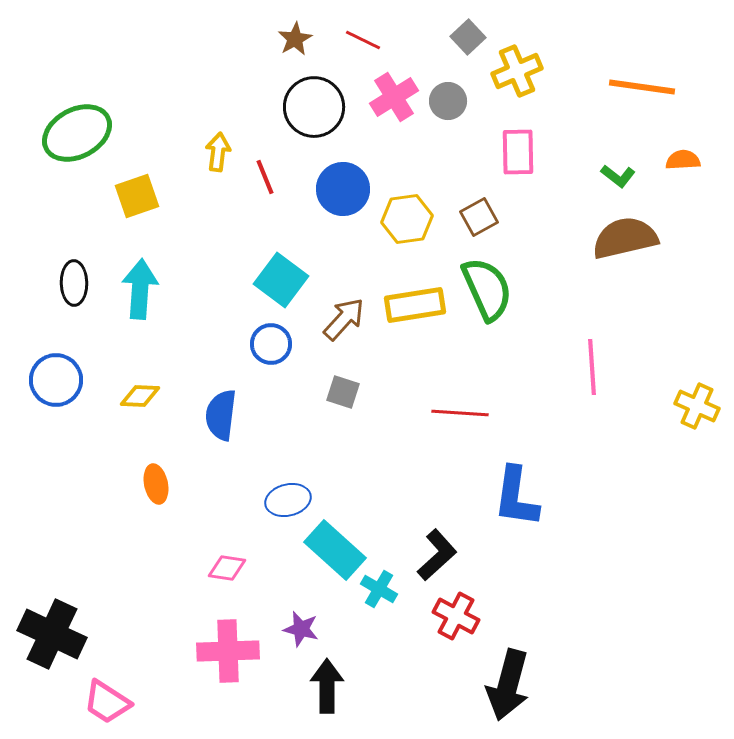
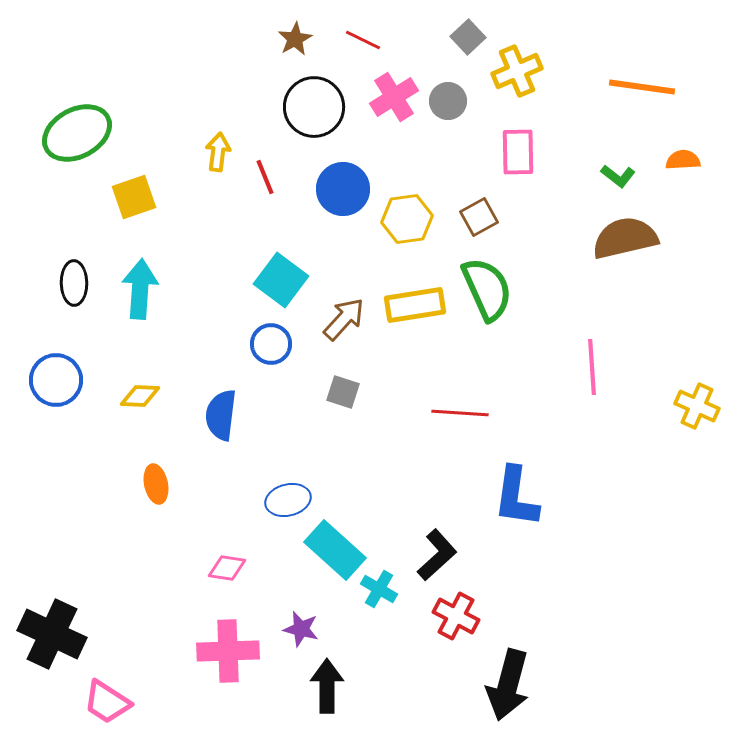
yellow square at (137, 196): moved 3 px left, 1 px down
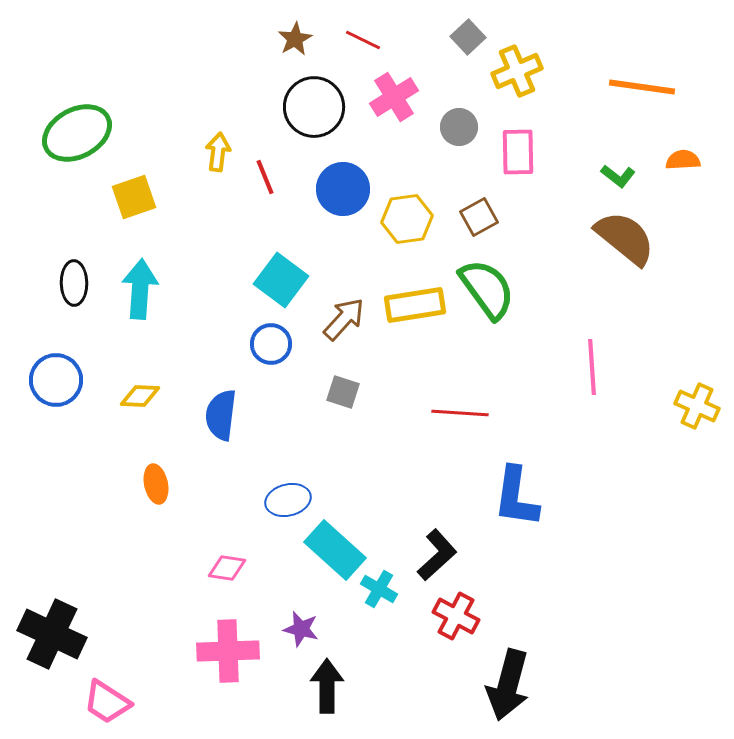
gray circle at (448, 101): moved 11 px right, 26 px down
brown semicircle at (625, 238): rotated 52 degrees clockwise
green semicircle at (487, 289): rotated 12 degrees counterclockwise
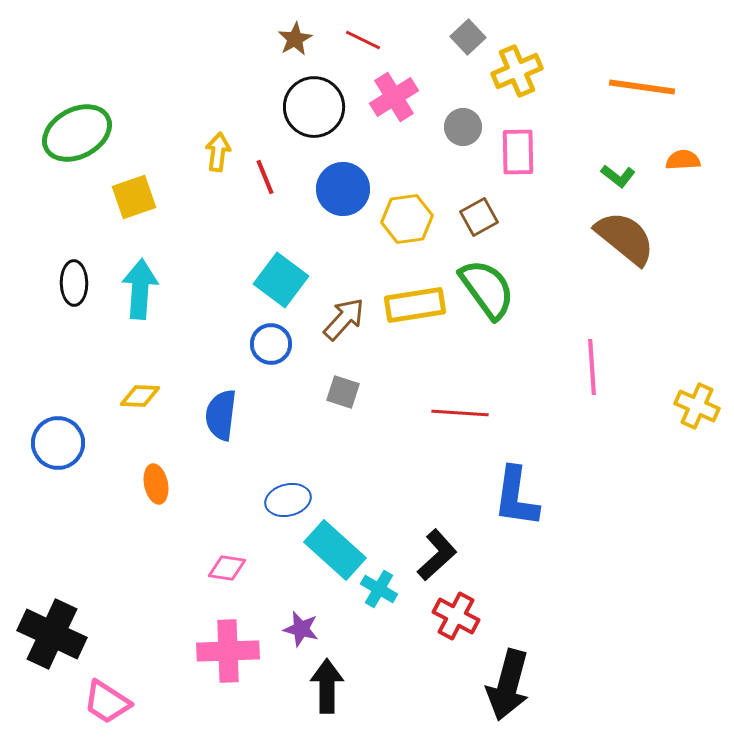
gray circle at (459, 127): moved 4 px right
blue circle at (56, 380): moved 2 px right, 63 px down
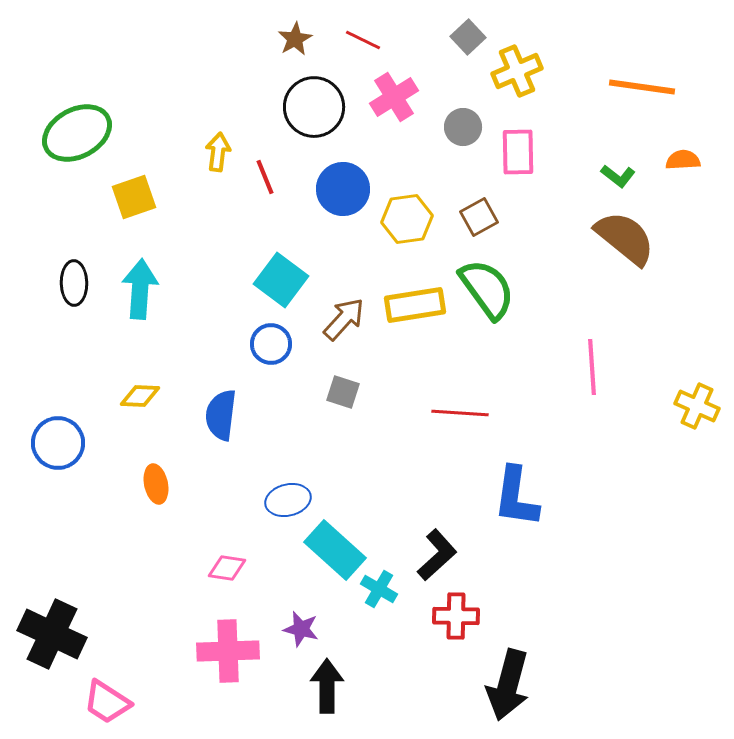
red cross at (456, 616): rotated 27 degrees counterclockwise
